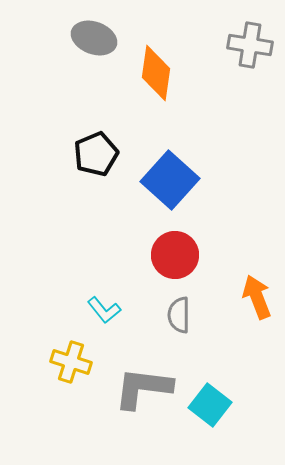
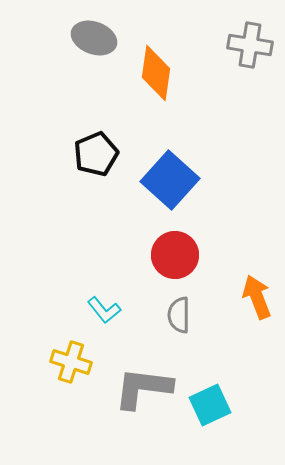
cyan square: rotated 27 degrees clockwise
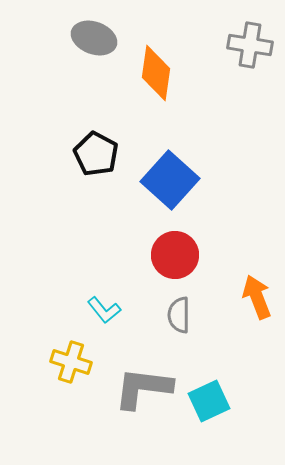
black pentagon: rotated 21 degrees counterclockwise
cyan square: moved 1 px left, 4 px up
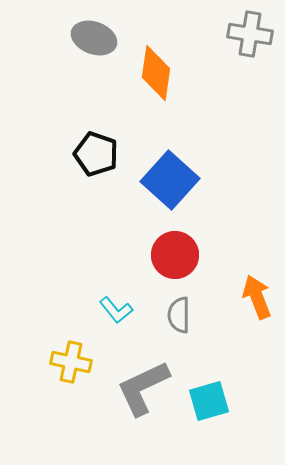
gray cross: moved 11 px up
black pentagon: rotated 9 degrees counterclockwise
cyan L-shape: moved 12 px right
yellow cross: rotated 6 degrees counterclockwise
gray L-shape: rotated 32 degrees counterclockwise
cyan square: rotated 9 degrees clockwise
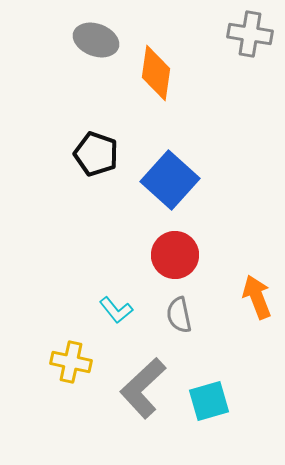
gray ellipse: moved 2 px right, 2 px down
gray semicircle: rotated 12 degrees counterclockwise
gray L-shape: rotated 18 degrees counterclockwise
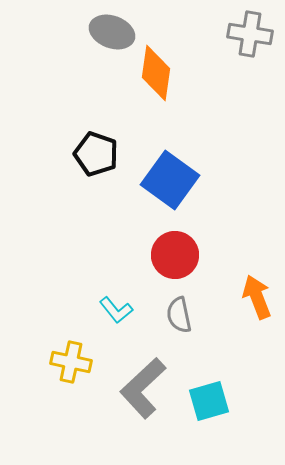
gray ellipse: moved 16 px right, 8 px up
blue square: rotated 6 degrees counterclockwise
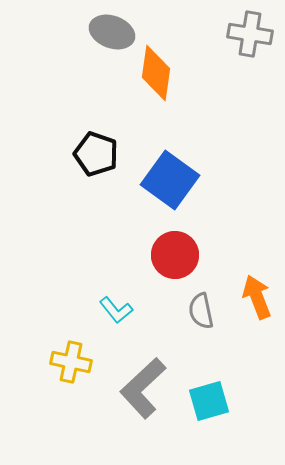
gray semicircle: moved 22 px right, 4 px up
